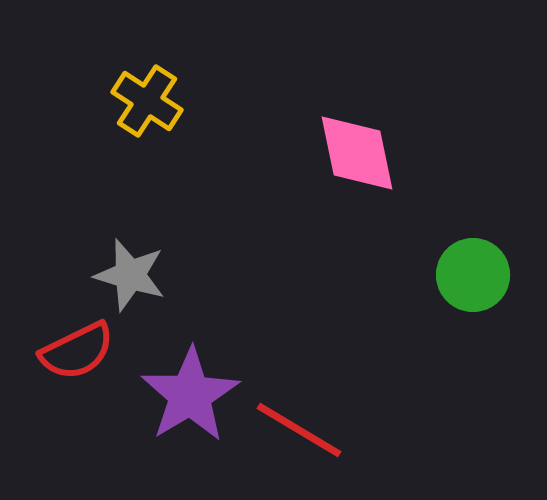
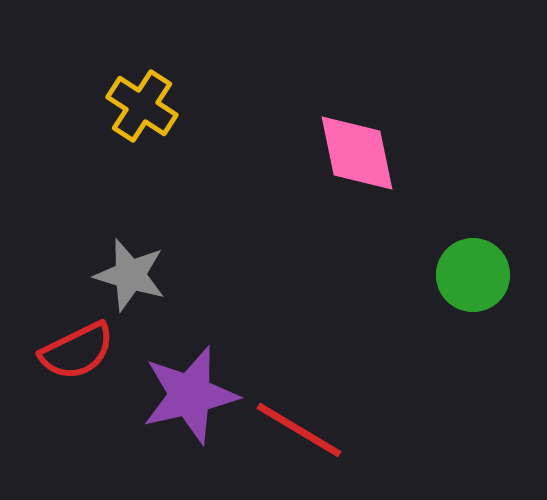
yellow cross: moved 5 px left, 5 px down
purple star: rotated 18 degrees clockwise
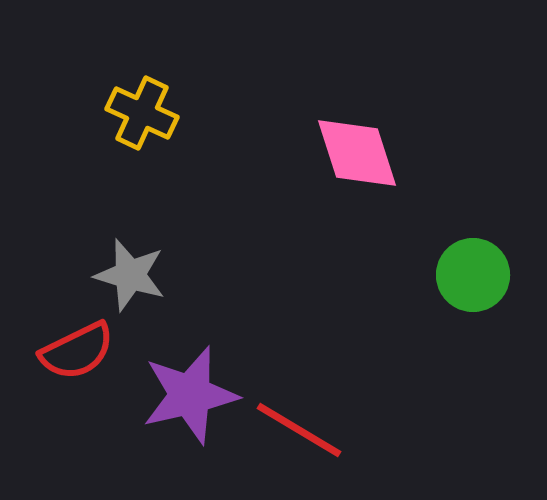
yellow cross: moved 7 px down; rotated 8 degrees counterclockwise
pink diamond: rotated 6 degrees counterclockwise
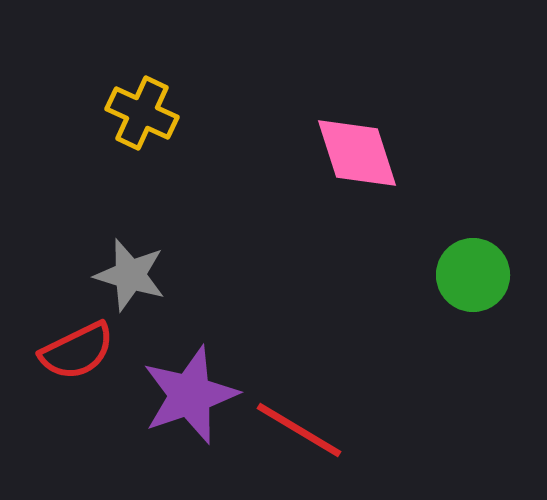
purple star: rotated 6 degrees counterclockwise
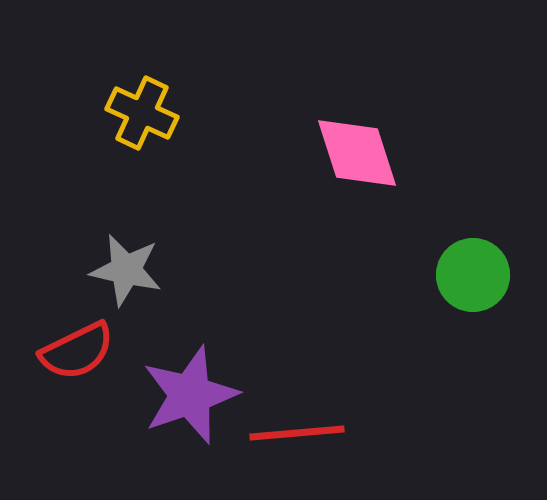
gray star: moved 4 px left, 5 px up; rotated 4 degrees counterclockwise
red line: moved 2 px left, 3 px down; rotated 36 degrees counterclockwise
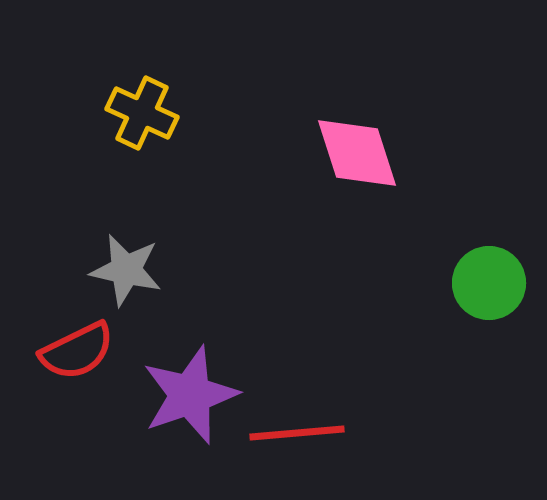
green circle: moved 16 px right, 8 px down
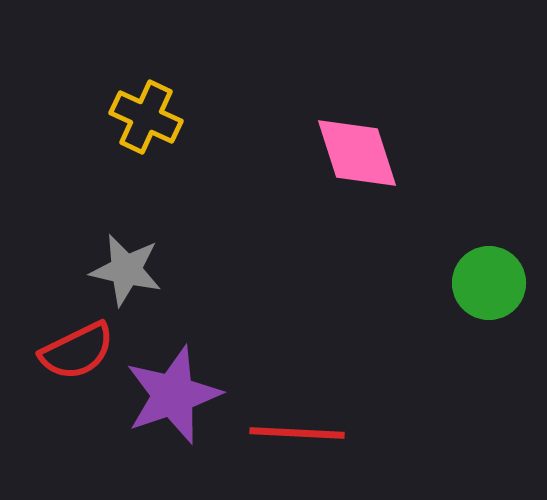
yellow cross: moved 4 px right, 4 px down
purple star: moved 17 px left
red line: rotated 8 degrees clockwise
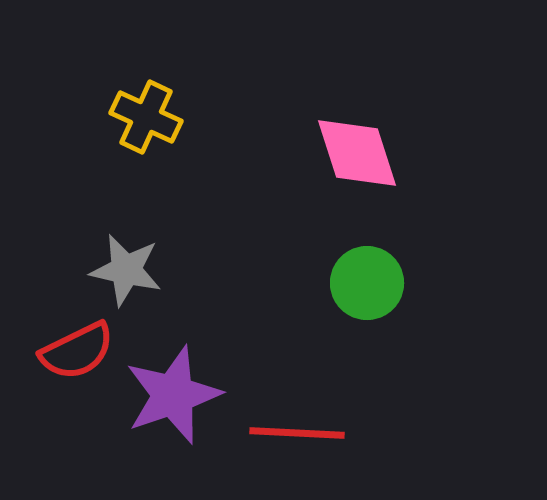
green circle: moved 122 px left
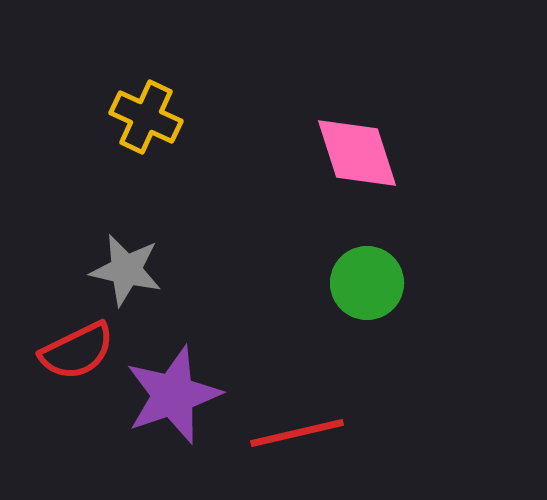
red line: rotated 16 degrees counterclockwise
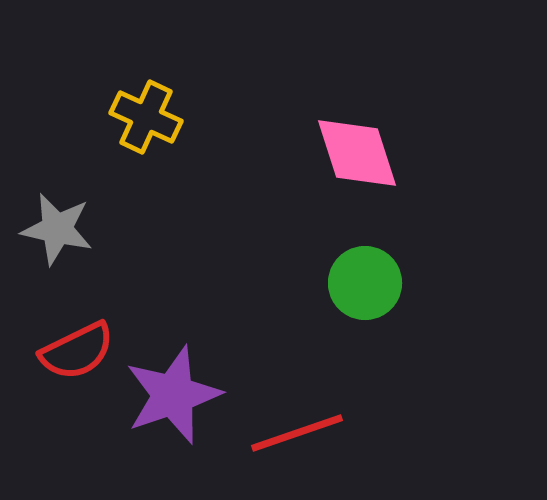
gray star: moved 69 px left, 41 px up
green circle: moved 2 px left
red line: rotated 6 degrees counterclockwise
